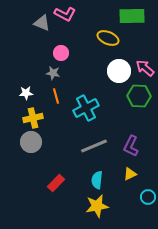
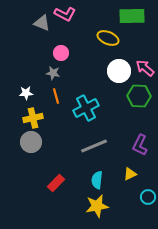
purple L-shape: moved 9 px right, 1 px up
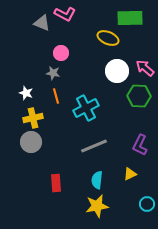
green rectangle: moved 2 px left, 2 px down
white circle: moved 2 px left
white star: rotated 24 degrees clockwise
red rectangle: rotated 48 degrees counterclockwise
cyan circle: moved 1 px left, 7 px down
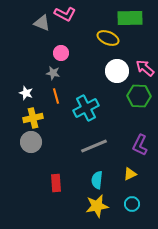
cyan circle: moved 15 px left
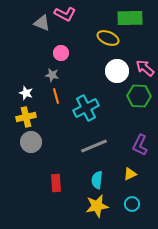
gray star: moved 1 px left, 2 px down
yellow cross: moved 7 px left, 1 px up
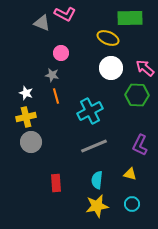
white circle: moved 6 px left, 3 px up
green hexagon: moved 2 px left, 1 px up
cyan cross: moved 4 px right, 3 px down
yellow triangle: rotated 40 degrees clockwise
